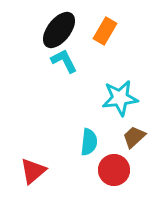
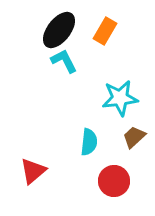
red circle: moved 11 px down
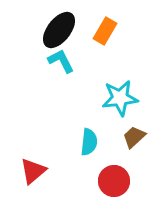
cyan L-shape: moved 3 px left
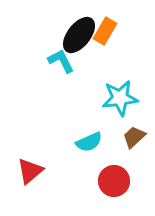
black ellipse: moved 20 px right, 5 px down
cyan semicircle: rotated 60 degrees clockwise
red triangle: moved 3 px left
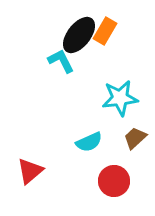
brown trapezoid: moved 1 px right, 1 px down
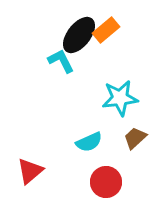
orange rectangle: moved 1 px right, 1 px up; rotated 20 degrees clockwise
red circle: moved 8 px left, 1 px down
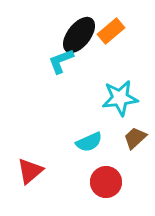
orange rectangle: moved 5 px right, 1 px down
cyan L-shape: rotated 84 degrees counterclockwise
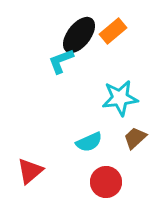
orange rectangle: moved 2 px right
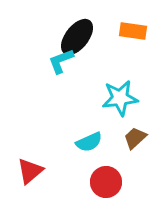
orange rectangle: moved 20 px right; rotated 48 degrees clockwise
black ellipse: moved 2 px left, 2 px down
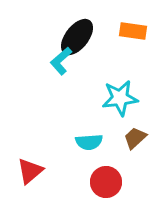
cyan L-shape: rotated 20 degrees counterclockwise
cyan semicircle: rotated 20 degrees clockwise
